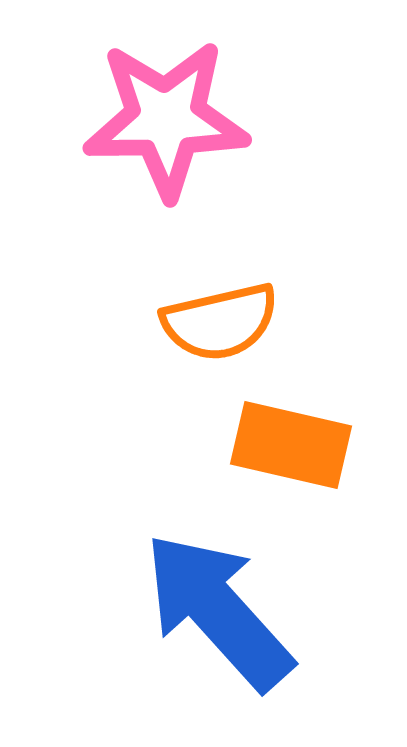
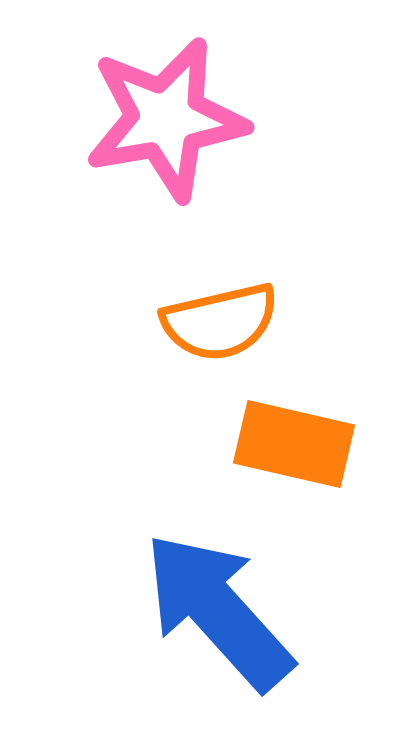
pink star: rotated 9 degrees counterclockwise
orange rectangle: moved 3 px right, 1 px up
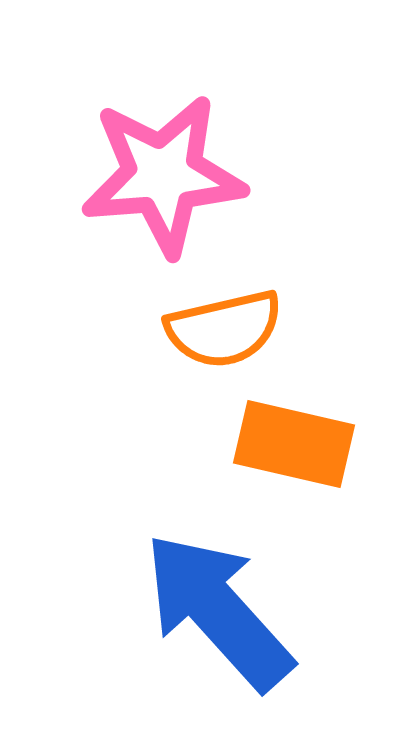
pink star: moved 3 px left, 56 px down; rotated 5 degrees clockwise
orange semicircle: moved 4 px right, 7 px down
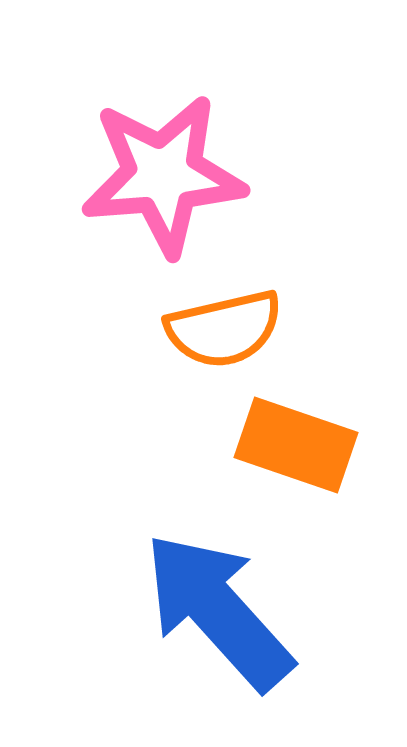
orange rectangle: moved 2 px right, 1 px down; rotated 6 degrees clockwise
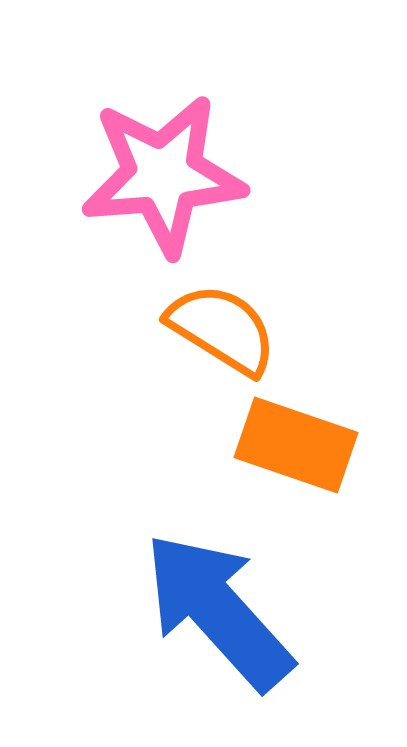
orange semicircle: moved 2 px left; rotated 135 degrees counterclockwise
